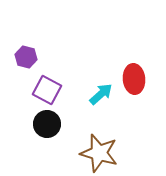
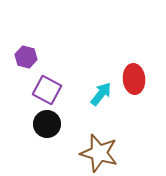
cyan arrow: rotated 10 degrees counterclockwise
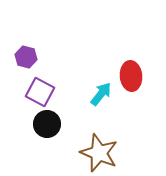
red ellipse: moved 3 px left, 3 px up
purple square: moved 7 px left, 2 px down
brown star: rotated 6 degrees clockwise
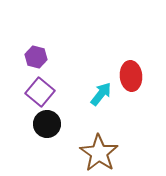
purple hexagon: moved 10 px right
purple square: rotated 12 degrees clockwise
brown star: rotated 12 degrees clockwise
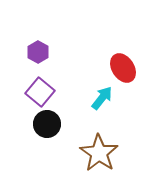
purple hexagon: moved 2 px right, 5 px up; rotated 15 degrees clockwise
red ellipse: moved 8 px left, 8 px up; rotated 28 degrees counterclockwise
cyan arrow: moved 1 px right, 4 px down
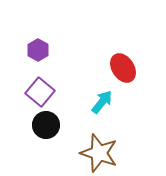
purple hexagon: moved 2 px up
cyan arrow: moved 4 px down
black circle: moved 1 px left, 1 px down
brown star: rotated 15 degrees counterclockwise
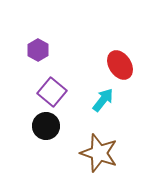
red ellipse: moved 3 px left, 3 px up
purple square: moved 12 px right
cyan arrow: moved 1 px right, 2 px up
black circle: moved 1 px down
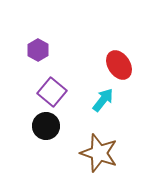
red ellipse: moved 1 px left
